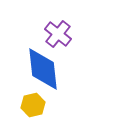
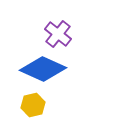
blue diamond: rotated 60 degrees counterclockwise
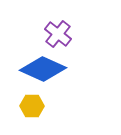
yellow hexagon: moved 1 px left, 1 px down; rotated 15 degrees clockwise
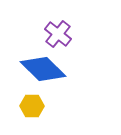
blue diamond: rotated 21 degrees clockwise
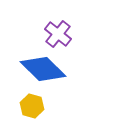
yellow hexagon: rotated 15 degrees clockwise
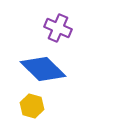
purple cross: moved 6 px up; rotated 16 degrees counterclockwise
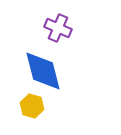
blue diamond: moved 2 px down; rotated 30 degrees clockwise
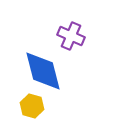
purple cross: moved 13 px right, 8 px down
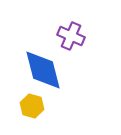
blue diamond: moved 1 px up
